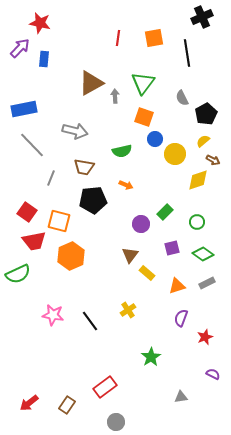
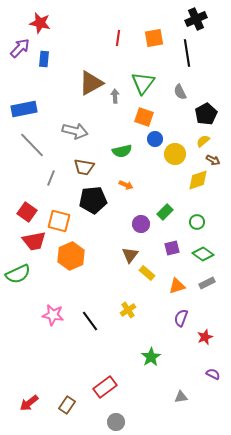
black cross at (202, 17): moved 6 px left, 2 px down
gray semicircle at (182, 98): moved 2 px left, 6 px up
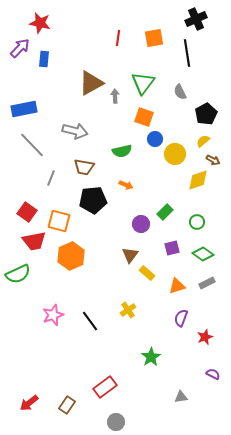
pink star at (53, 315): rotated 30 degrees counterclockwise
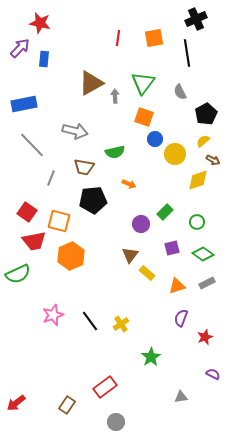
blue rectangle at (24, 109): moved 5 px up
green semicircle at (122, 151): moved 7 px left, 1 px down
orange arrow at (126, 185): moved 3 px right, 1 px up
yellow cross at (128, 310): moved 7 px left, 14 px down
red arrow at (29, 403): moved 13 px left
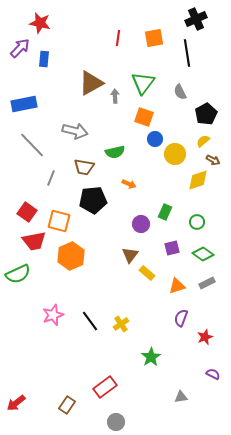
green rectangle at (165, 212): rotated 21 degrees counterclockwise
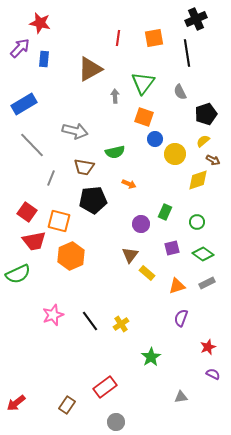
brown triangle at (91, 83): moved 1 px left, 14 px up
blue rectangle at (24, 104): rotated 20 degrees counterclockwise
black pentagon at (206, 114): rotated 10 degrees clockwise
red star at (205, 337): moved 3 px right, 10 px down
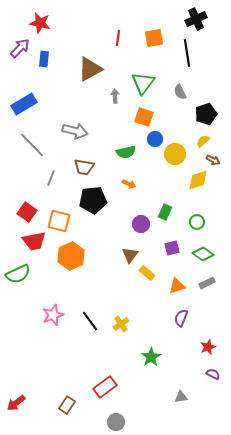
green semicircle at (115, 152): moved 11 px right
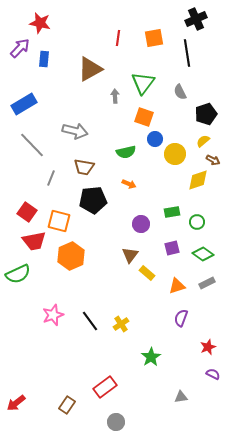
green rectangle at (165, 212): moved 7 px right; rotated 56 degrees clockwise
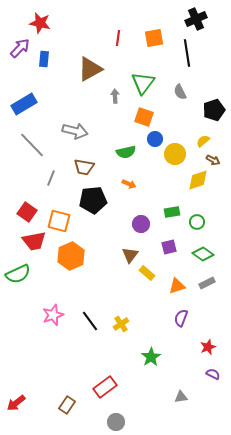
black pentagon at (206, 114): moved 8 px right, 4 px up
purple square at (172, 248): moved 3 px left, 1 px up
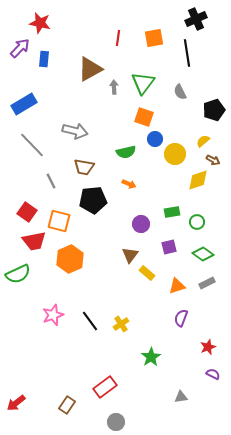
gray arrow at (115, 96): moved 1 px left, 9 px up
gray line at (51, 178): moved 3 px down; rotated 49 degrees counterclockwise
orange hexagon at (71, 256): moved 1 px left, 3 px down
